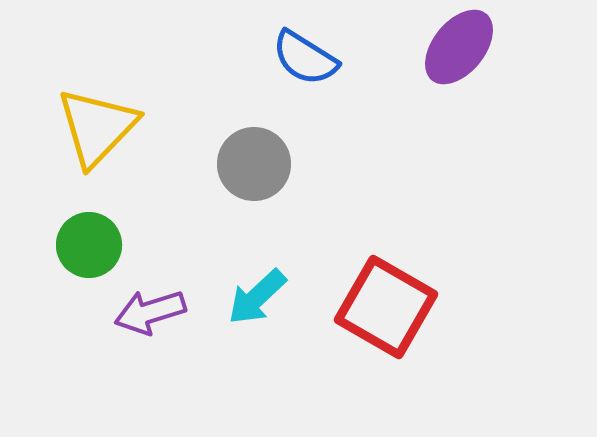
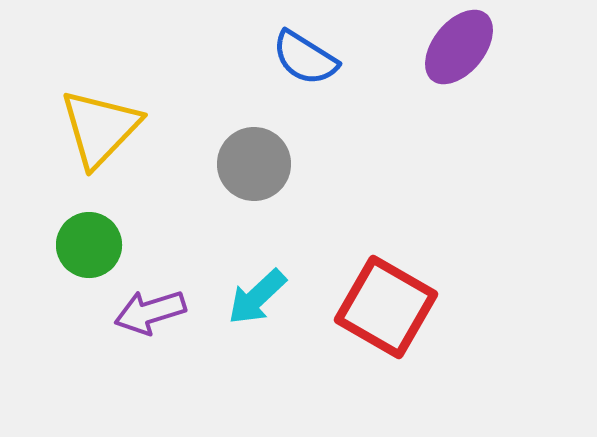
yellow triangle: moved 3 px right, 1 px down
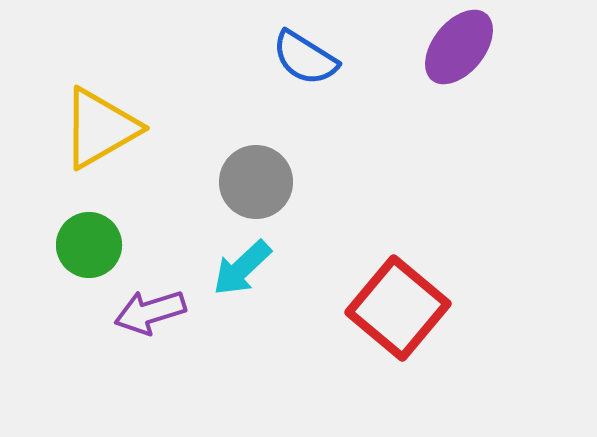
yellow triangle: rotated 16 degrees clockwise
gray circle: moved 2 px right, 18 px down
cyan arrow: moved 15 px left, 29 px up
red square: moved 12 px right, 1 px down; rotated 10 degrees clockwise
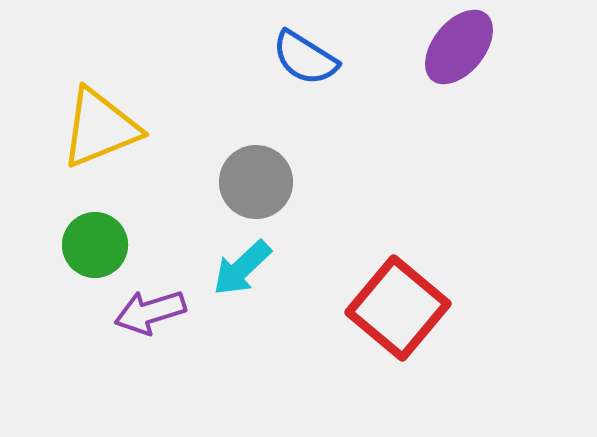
yellow triangle: rotated 8 degrees clockwise
green circle: moved 6 px right
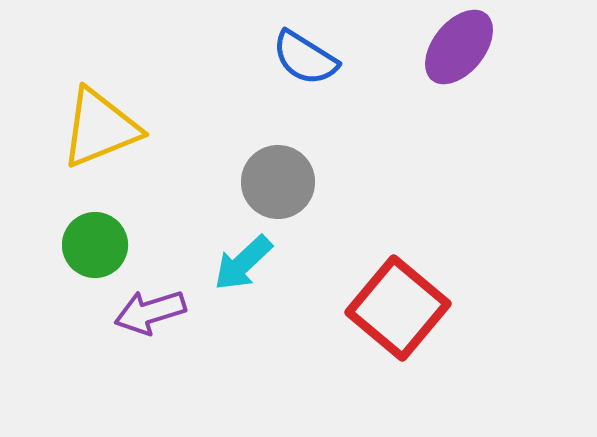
gray circle: moved 22 px right
cyan arrow: moved 1 px right, 5 px up
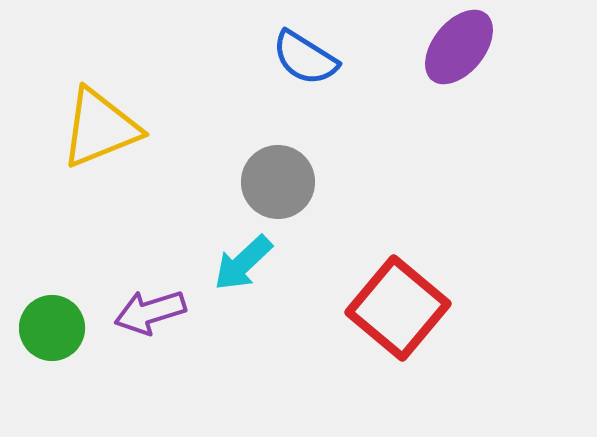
green circle: moved 43 px left, 83 px down
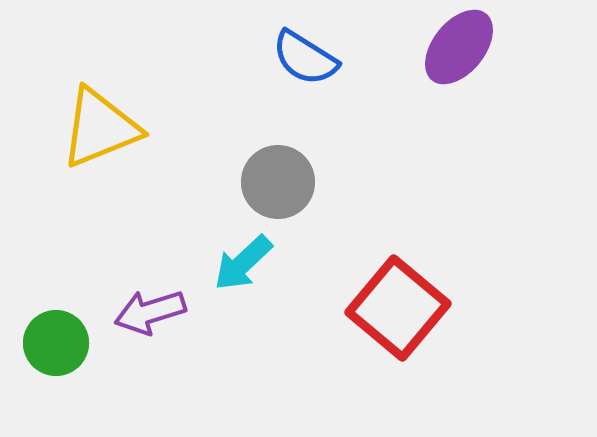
green circle: moved 4 px right, 15 px down
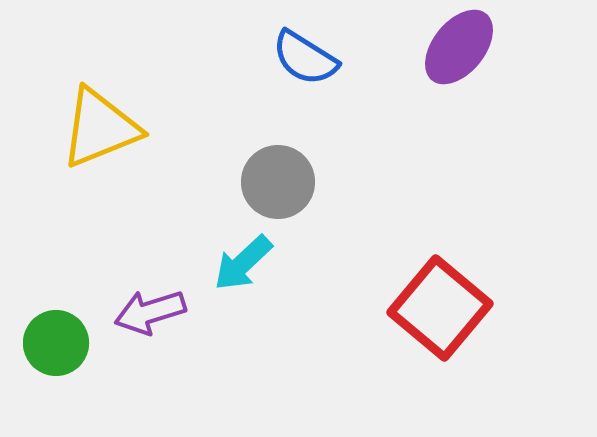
red square: moved 42 px right
